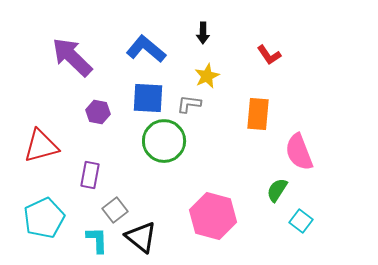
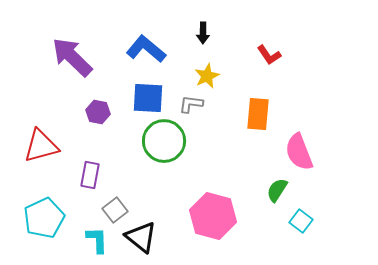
gray L-shape: moved 2 px right
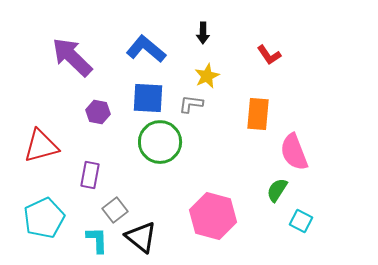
green circle: moved 4 px left, 1 px down
pink semicircle: moved 5 px left
cyan square: rotated 10 degrees counterclockwise
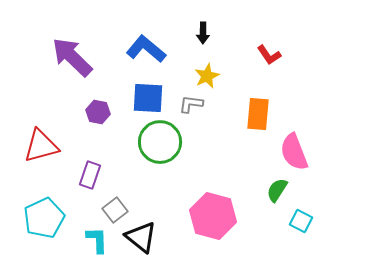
purple rectangle: rotated 8 degrees clockwise
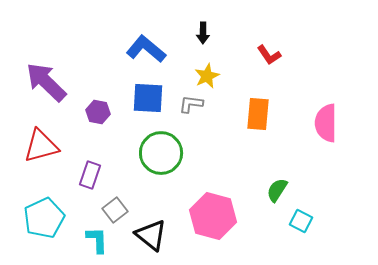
purple arrow: moved 26 px left, 25 px down
green circle: moved 1 px right, 11 px down
pink semicircle: moved 32 px right, 29 px up; rotated 21 degrees clockwise
black triangle: moved 10 px right, 2 px up
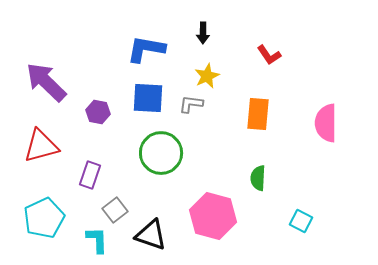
blue L-shape: rotated 30 degrees counterclockwise
green semicircle: moved 19 px left, 12 px up; rotated 30 degrees counterclockwise
black triangle: rotated 20 degrees counterclockwise
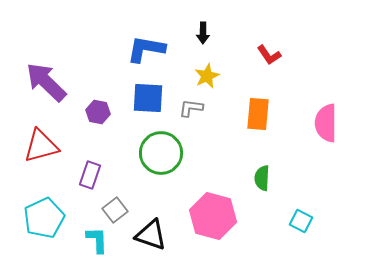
gray L-shape: moved 4 px down
green semicircle: moved 4 px right
